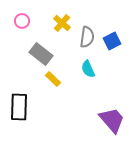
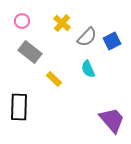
gray semicircle: rotated 35 degrees clockwise
gray rectangle: moved 11 px left, 2 px up
yellow rectangle: moved 1 px right
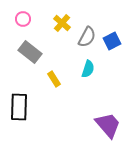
pink circle: moved 1 px right, 2 px up
gray semicircle: rotated 15 degrees counterclockwise
cyan semicircle: rotated 138 degrees counterclockwise
yellow rectangle: rotated 14 degrees clockwise
purple trapezoid: moved 4 px left, 5 px down
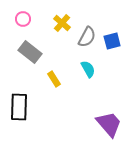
blue square: rotated 12 degrees clockwise
cyan semicircle: rotated 48 degrees counterclockwise
purple trapezoid: moved 1 px right, 1 px up
